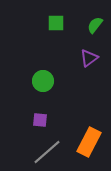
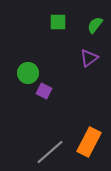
green square: moved 2 px right, 1 px up
green circle: moved 15 px left, 8 px up
purple square: moved 4 px right, 29 px up; rotated 21 degrees clockwise
gray line: moved 3 px right
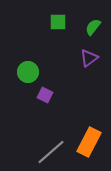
green semicircle: moved 2 px left, 2 px down
green circle: moved 1 px up
purple square: moved 1 px right, 4 px down
gray line: moved 1 px right
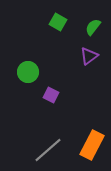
green square: rotated 30 degrees clockwise
purple triangle: moved 2 px up
purple square: moved 6 px right
orange rectangle: moved 3 px right, 3 px down
gray line: moved 3 px left, 2 px up
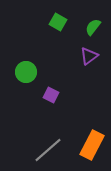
green circle: moved 2 px left
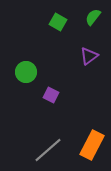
green semicircle: moved 10 px up
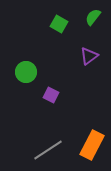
green square: moved 1 px right, 2 px down
gray line: rotated 8 degrees clockwise
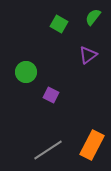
purple triangle: moved 1 px left, 1 px up
